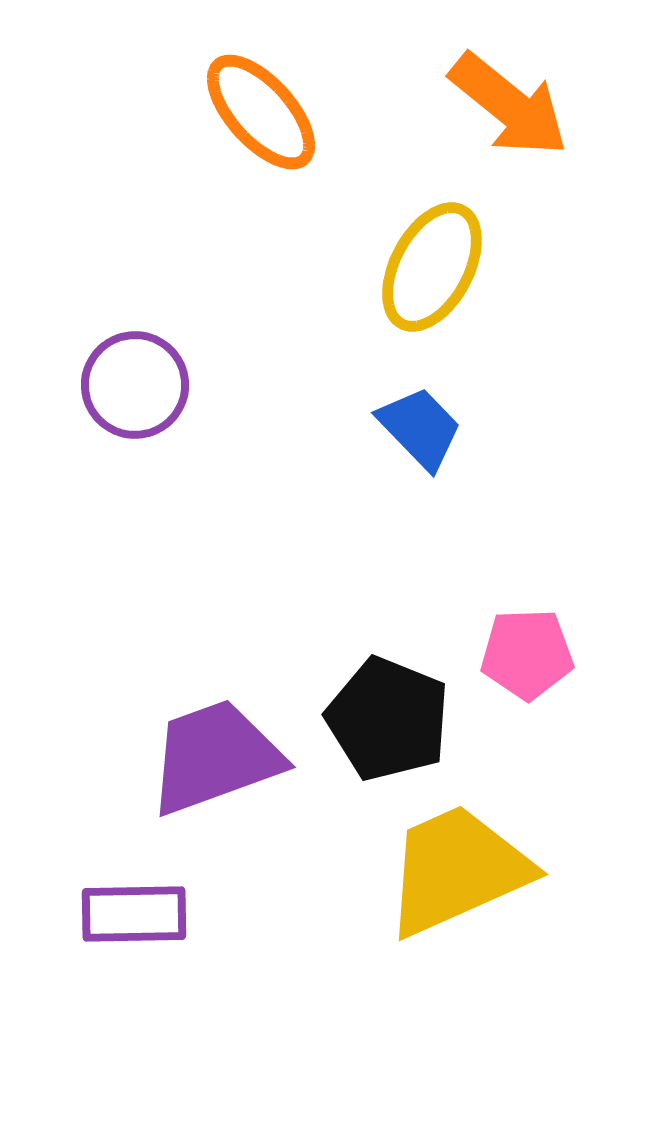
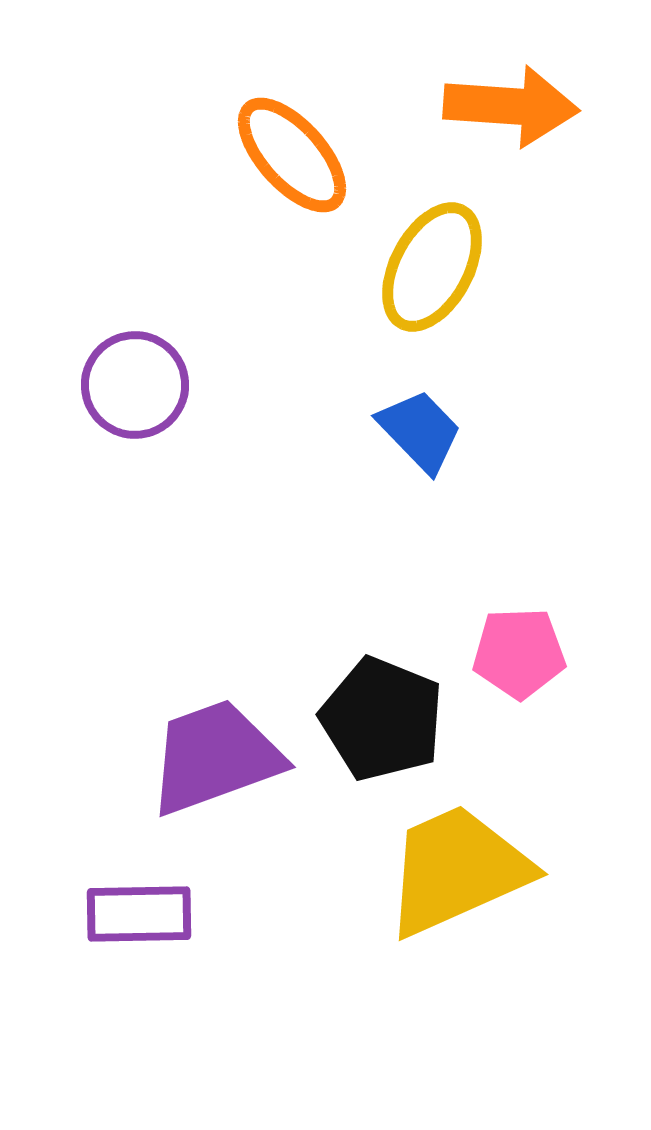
orange arrow: moved 2 px right, 1 px down; rotated 35 degrees counterclockwise
orange ellipse: moved 31 px right, 43 px down
blue trapezoid: moved 3 px down
pink pentagon: moved 8 px left, 1 px up
black pentagon: moved 6 px left
purple rectangle: moved 5 px right
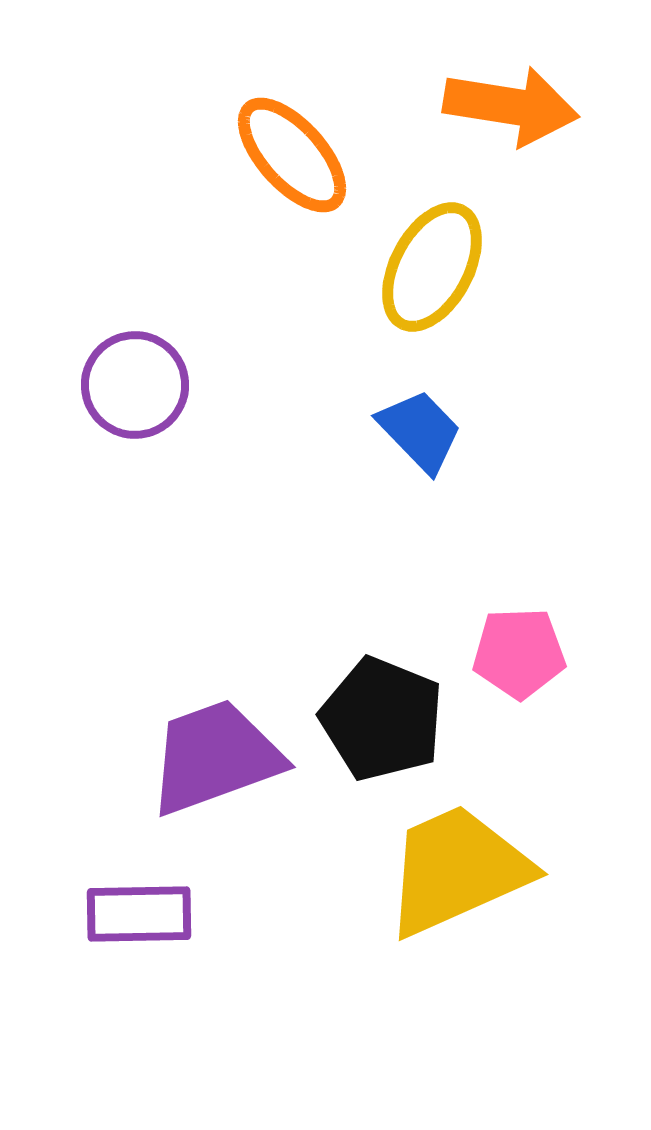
orange arrow: rotated 5 degrees clockwise
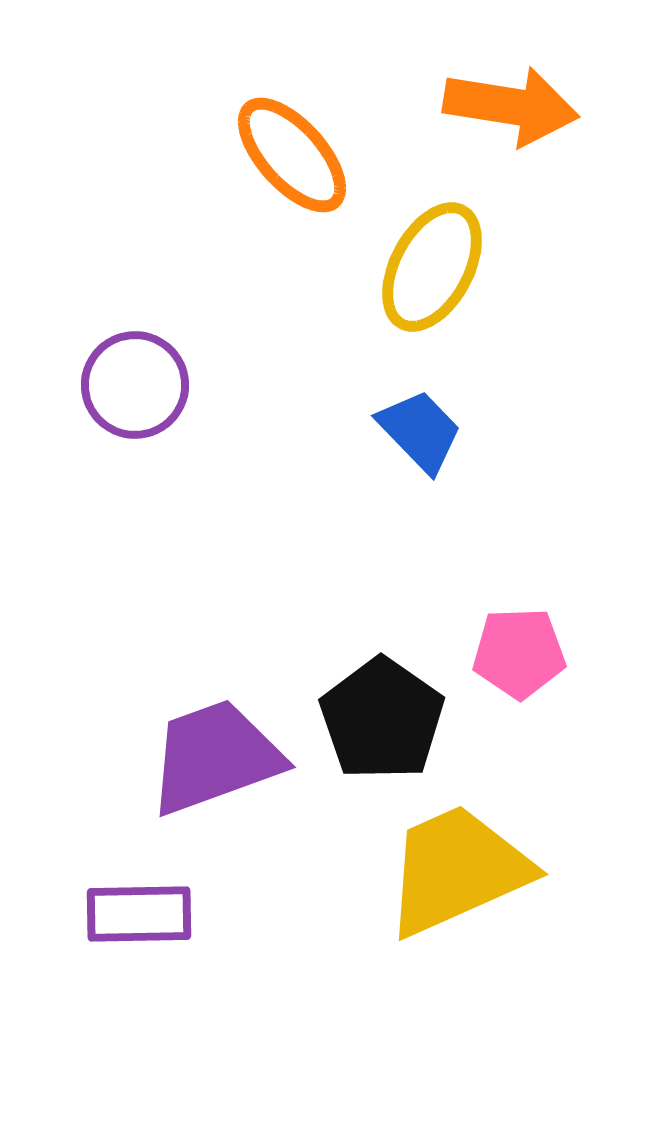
black pentagon: rotated 13 degrees clockwise
